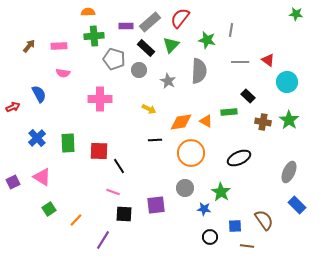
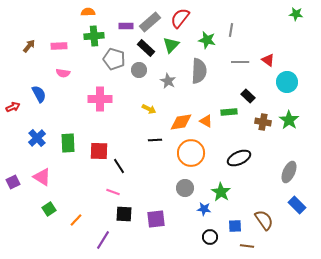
purple square at (156, 205): moved 14 px down
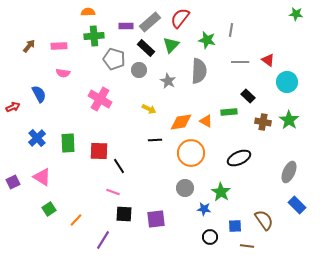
pink cross at (100, 99): rotated 30 degrees clockwise
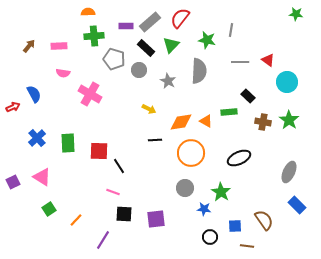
blue semicircle at (39, 94): moved 5 px left
pink cross at (100, 99): moved 10 px left, 5 px up
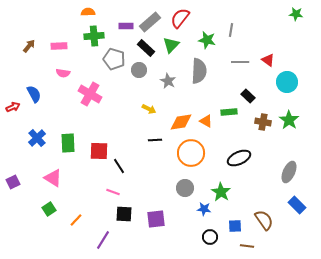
pink triangle at (42, 177): moved 11 px right, 1 px down
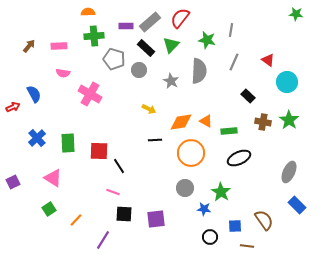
gray line at (240, 62): moved 6 px left; rotated 66 degrees counterclockwise
gray star at (168, 81): moved 3 px right
green rectangle at (229, 112): moved 19 px down
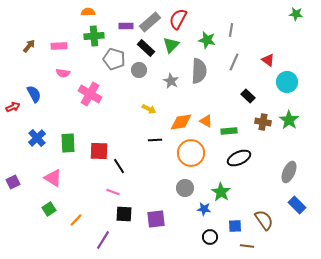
red semicircle at (180, 18): moved 2 px left, 1 px down; rotated 10 degrees counterclockwise
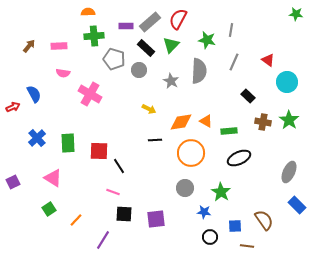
blue star at (204, 209): moved 3 px down
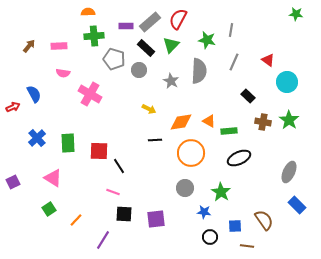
orange triangle at (206, 121): moved 3 px right
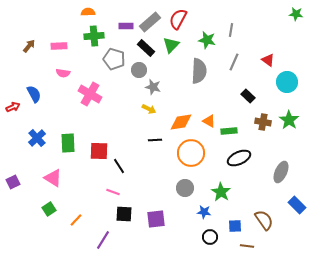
gray star at (171, 81): moved 18 px left, 6 px down; rotated 14 degrees counterclockwise
gray ellipse at (289, 172): moved 8 px left
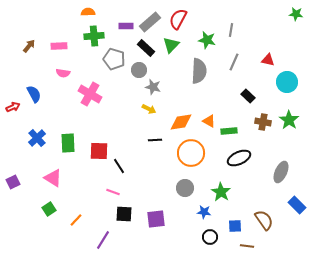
red triangle at (268, 60): rotated 24 degrees counterclockwise
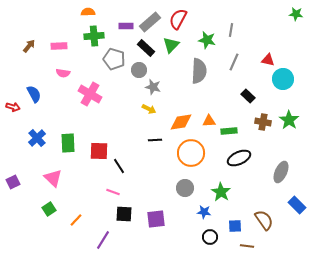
cyan circle at (287, 82): moved 4 px left, 3 px up
red arrow at (13, 107): rotated 40 degrees clockwise
orange triangle at (209, 121): rotated 32 degrees counterclockwise
pink triangle at (53, 178): rotated 12 degrees clockwise
